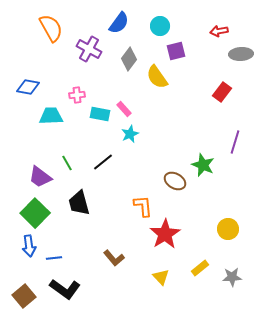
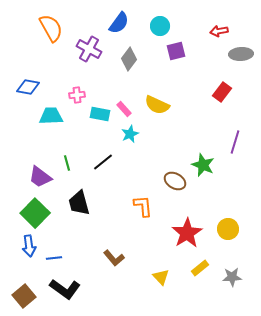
yellow semicircle: moved 28 px down; rotated 30 degrees counterclockwise
green line: rotated 14 degrees clockwise
red star: moved 22 px right, 1 px up
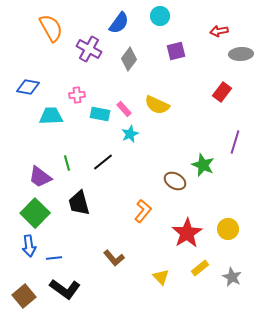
cyan circle: moved 10 px up
orange L-shape: moved 5 px down; rotated 45 degrees clockwise
gray star: rotated 30 degrees clockwise
